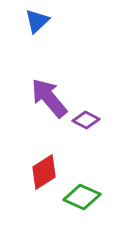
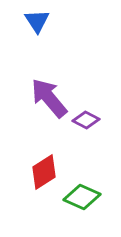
blue triangle: rotated 20 degrees counterclockwise
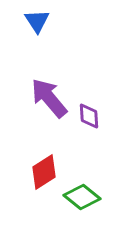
purple diamond: moved 3 px right, 4 px up; rotated 60 degrees clockwise
green diamond: rotated 15 degrees clockwise
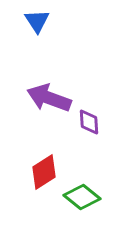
purple arrow: rotated 30 degrees counterclockwise
purple diamond: moved 6 px down
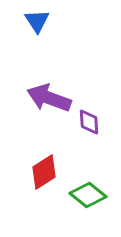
green diamond: moved 6 px right, 2 px up
